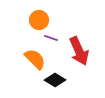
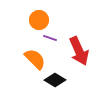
purple line: moved 1 px left
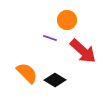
orange circle: moved 28 px right
red arrow: moved 4 px right; rotated 24 degrees counterclockwise
orange semicircle: moved 8 px left, 14 px down
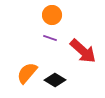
orange circle: moved 15 px left, 5 px up
orange semicircle: rotated 95 degrees counterclockwise
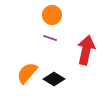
red arrow: moved 3 px right, 1 px up; rotated 120 degrees counterclockwise
black diamond: moved 1 px left, 1 px up
